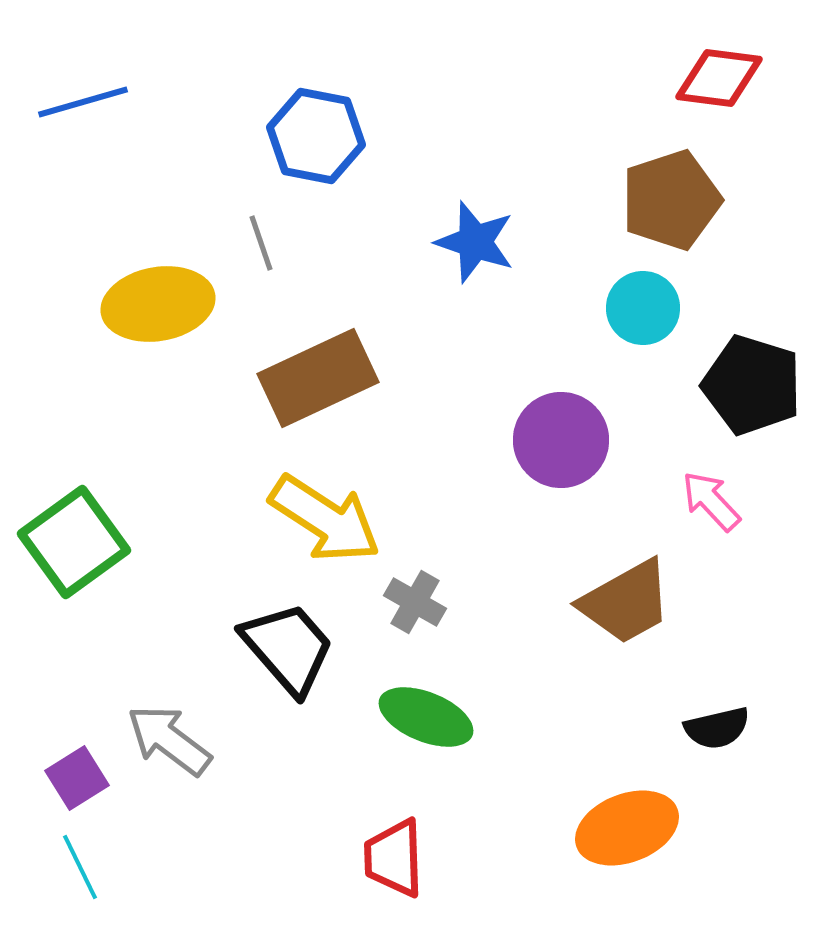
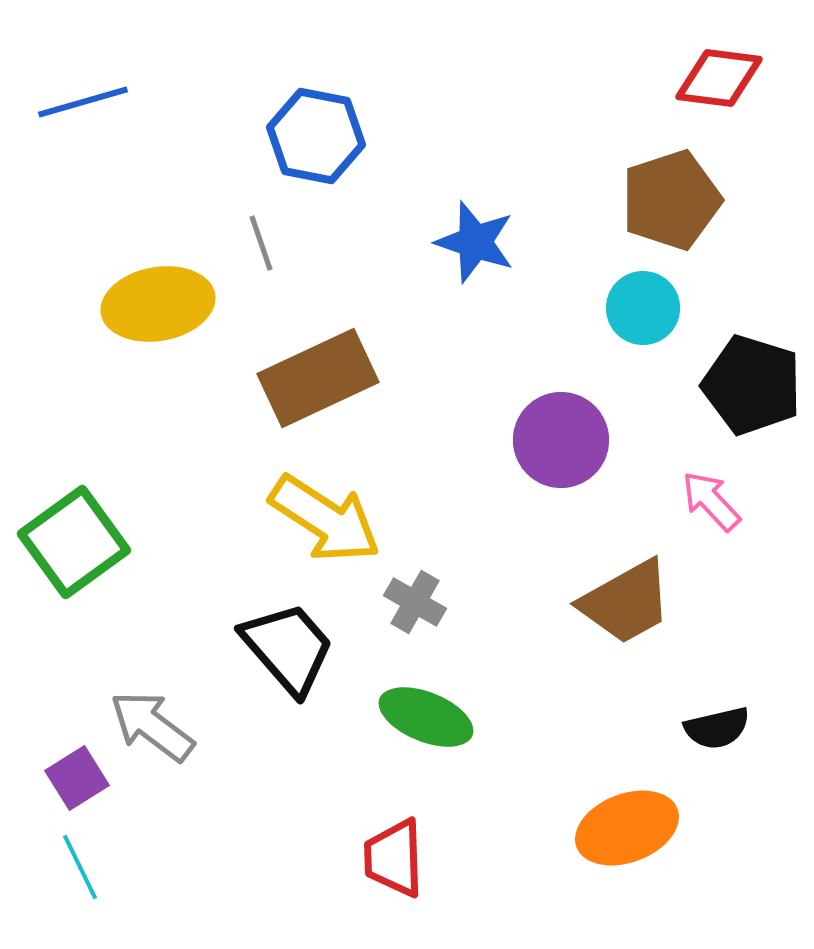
gray arrow: moved 17 px left, 14 px up
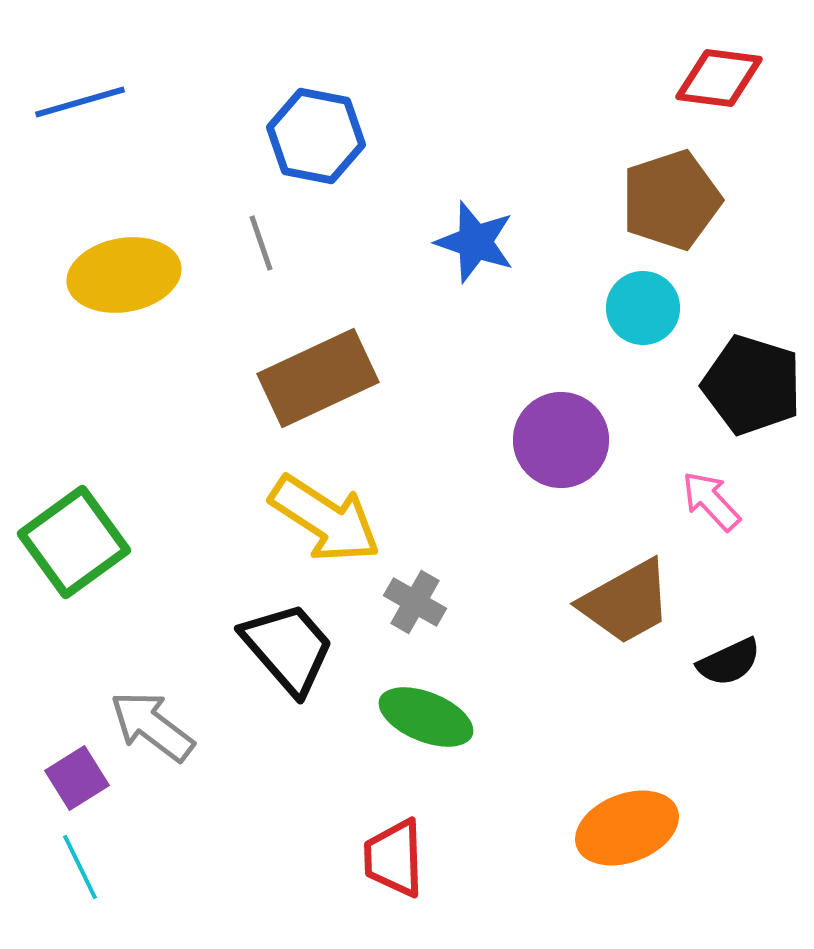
blue line: moved 3 px left
yellow ellipse: moved 34 px left, 29 px up
black semicircle: moved 12 px right, 66 px up; rotated 12 degrees counterclockwise
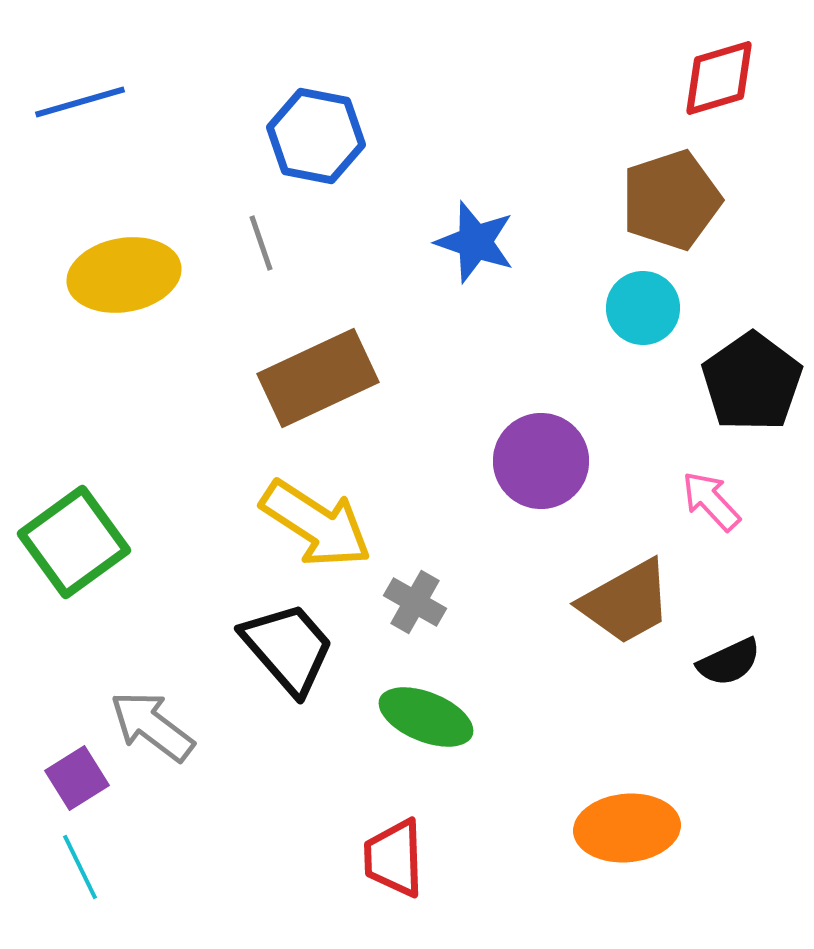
red diamond: rotated 24 degrees counterclockwise
black pentagon: moved 3 px up; rotated 20 degrees clockwise
purple circle: moved 20 px left, 21 px down
yellow arrow: moved 9 px left, 5 px down
orange ellipse: rotated 16 degrees clockwise
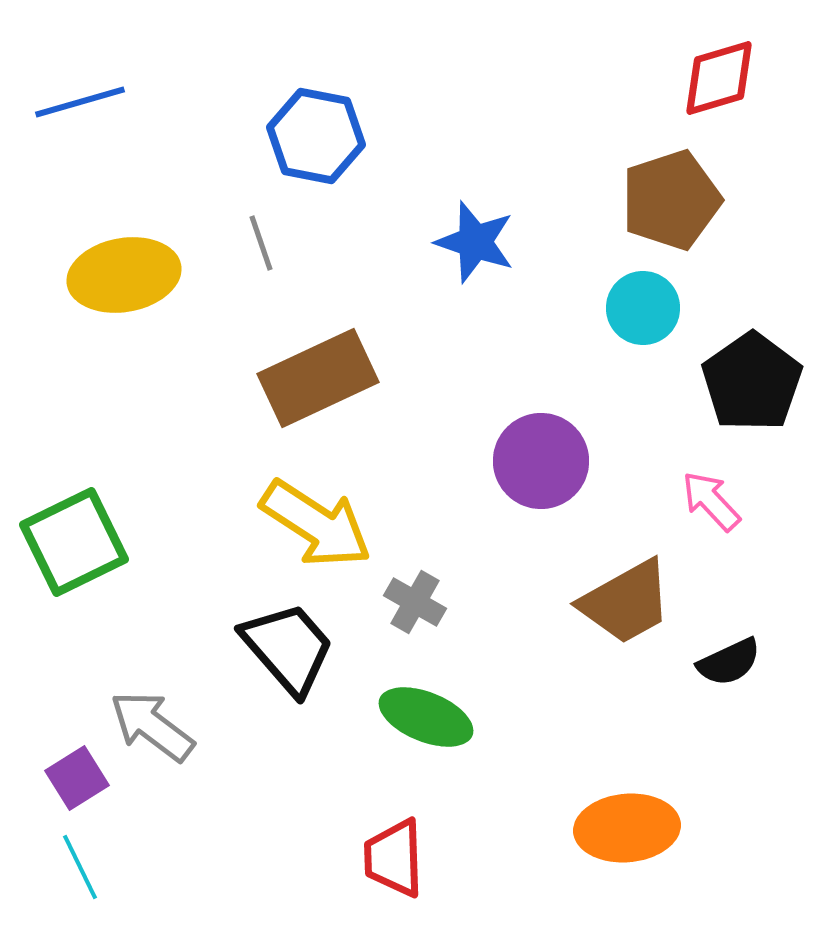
green square: rotated 10 degrees clockwise
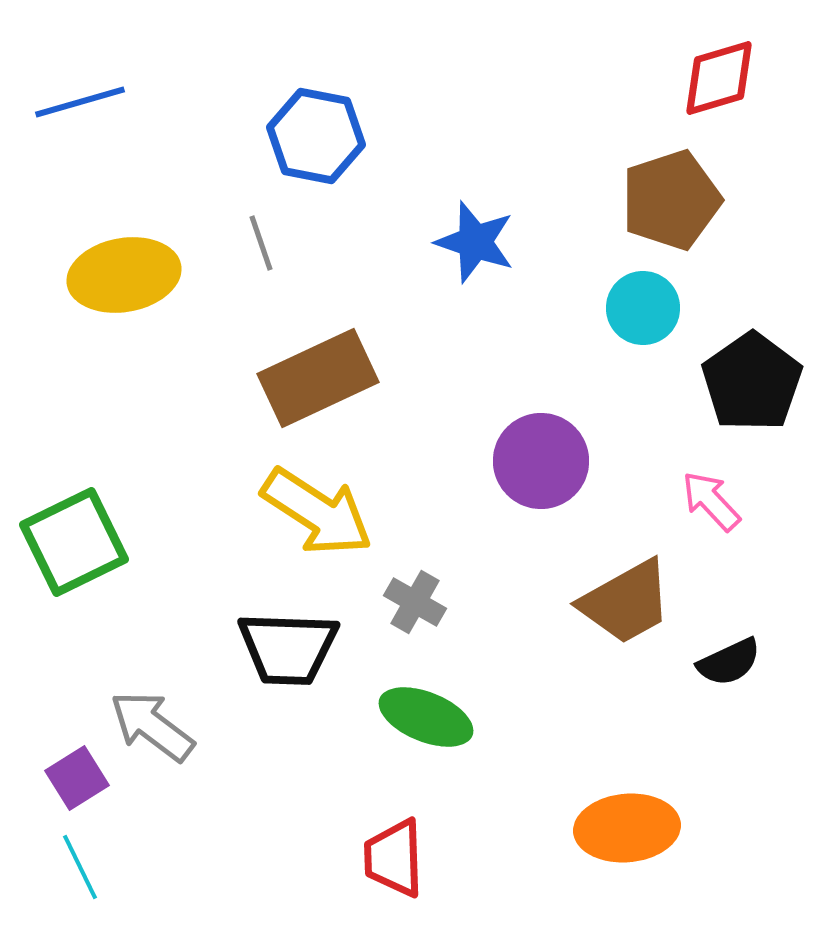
yellow arrow: moved 1 px right, 12 px up
black trapezoid: rotated 133 degrees clockwise
